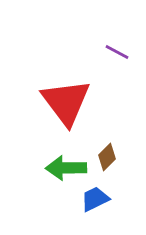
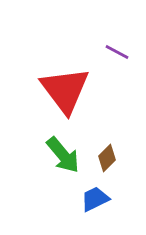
red triangle: moved 1 px left, 12 px up
brown diamond: moved 1 px down
green arrow: moved 3 px left, 13 px up; rotated 129 degrees counterclockwise
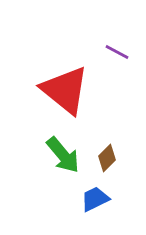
red triangle: rotated 14 degrees counterclockwise
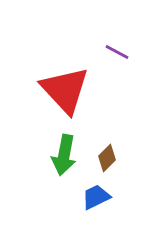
red triangle: rotated 8 degrees clockwise
green arrow: moved 1 px right; rotated 51 degrees clockwise
blue trapezoid: moved 1 px right, 2 px up
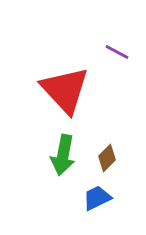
green arrow: moved 1 px left
blue trapezoid: moved 1 px right, 1 px down
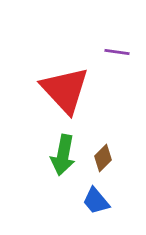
purple line: rotated 20 degrees counterclockwise
brown diamond: moved 4 px left
blue trapezoid: moved 1 px left, 3 px down; rotated 104 degrees counterclockwise
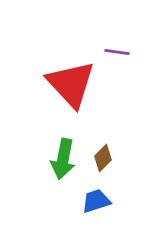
red triangle: moved 6 px right, 6 px up
green arrow: moved 4 px down
blue trapezoid: rotated 112 degrees clockwise
